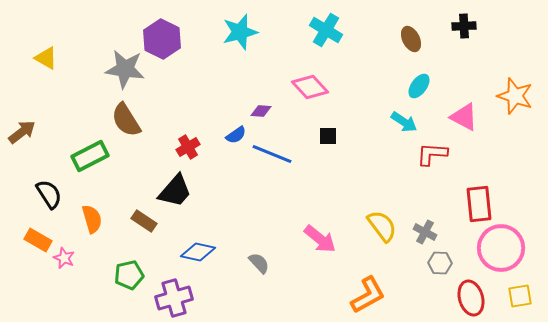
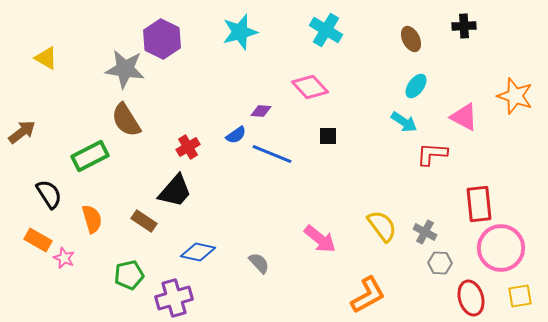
cyan ellipse: moved 3 px left
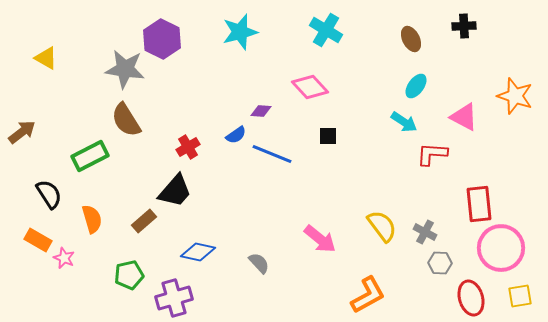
brown rectangle: rotated 75 degrees counterclockwise
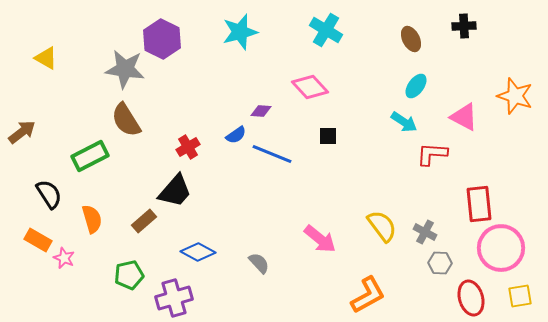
blue diamond: rotated 16 degrees clockwise
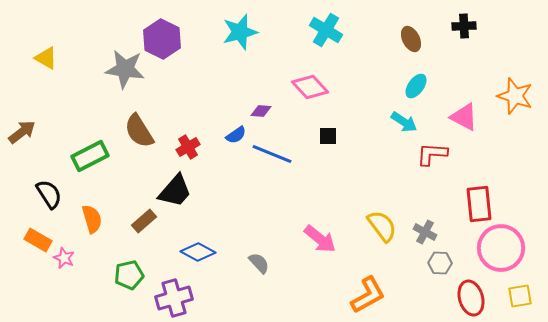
brown semicircle: moved 13 px right, 11 px down
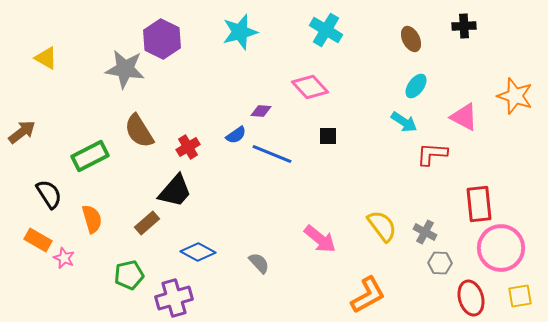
brown rectangle: moved 3 px right, 2 px down
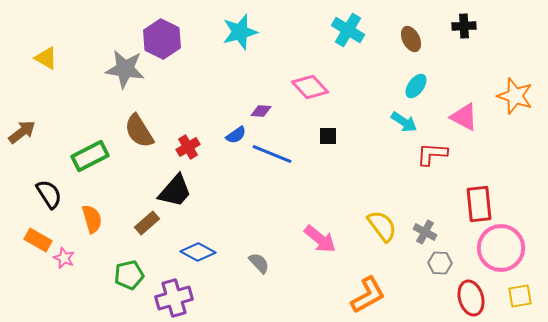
cyan cross: moved 22 px right
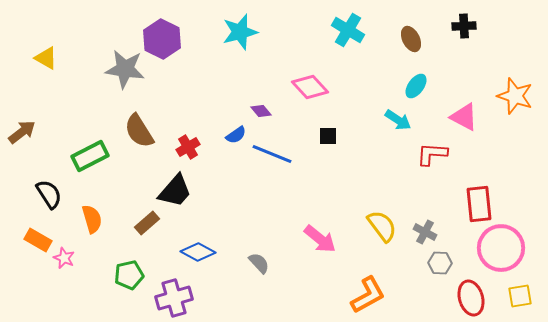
purple diamond: rotated 45 degrees clockwise
cyan arrow: moved 6 px left, 2 px up
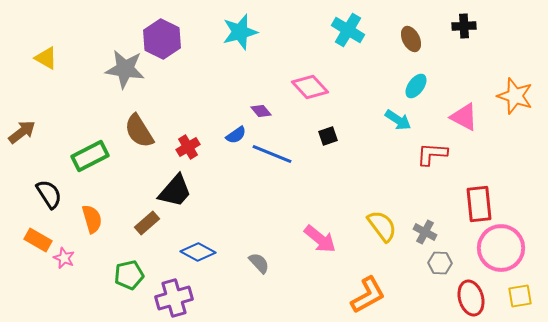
black square: rotated 18 degrees counterclockwise
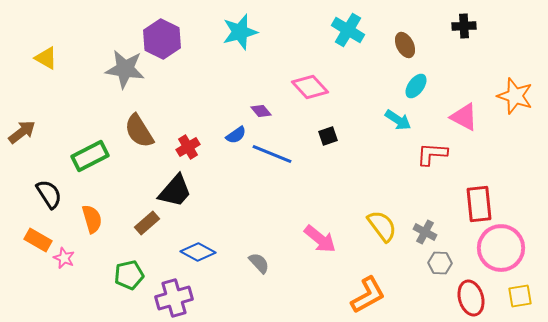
brown ellipse: moved 6 px left, 6 px down
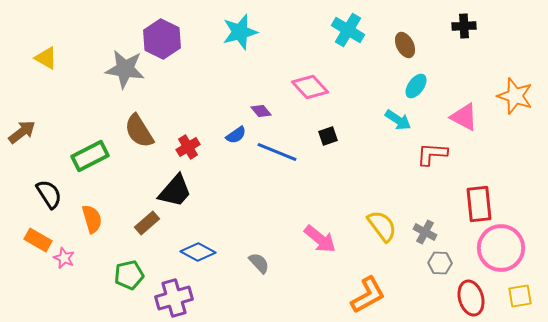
blue line: moved 5 px right, 2 px up
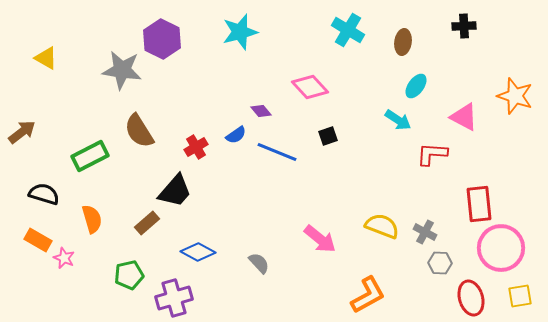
brown ellipse: moved 2 px left, 3 px up; rotated 35 degrees clockwise
gray star: moved 3 px left, 1 px down
red cross: moved 8 px right
black semicircle: moved 5 px left; rotated 40 degrees counterclockwise
yellow semicircle: rotated 32 degrees counterclockwise
